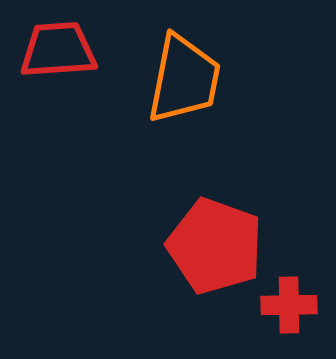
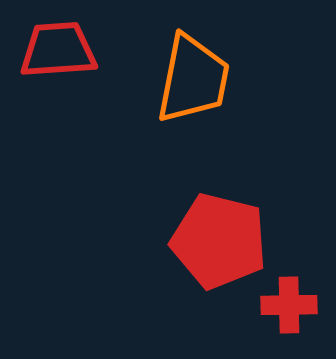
orange trapezoid: moved 9 px right
red pentagon: moved 4 px right, 5 px up; rotated 6 degrees counterclockwise
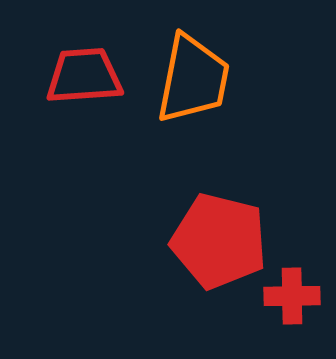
red trapezoid: moved 26 px right, 26 px down
red cross: moved 3 px right, 9 px up
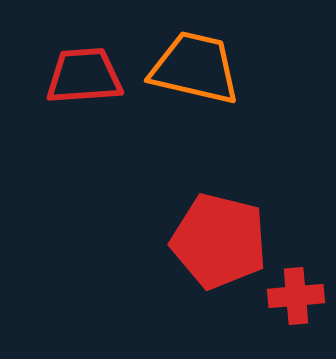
orange trapezoid: moved 2 px right, 11 px up; rotated 88 degrees counterclockwise
red cross: moved 4 px right; rotated 4 degrees counterclockwise
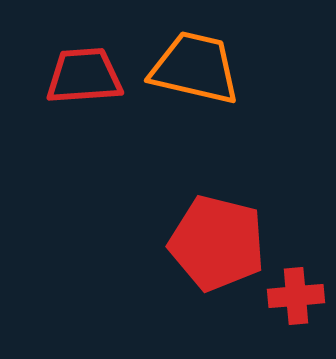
red pentagon: moved 2 px left, 2 px down
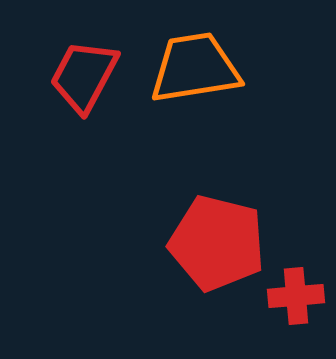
orange trapezoid: rotated 22 degrees counterclockwise
red trapezoid: rotated 58 degrees counterclockwise
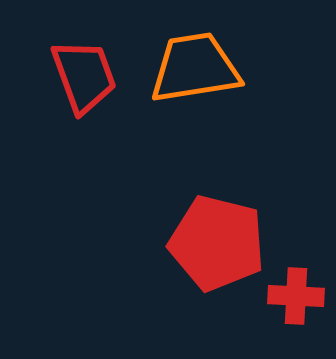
red trapezoid: rotated 132 degrees clockwise
red cross: rotated 8 degrees clockwise
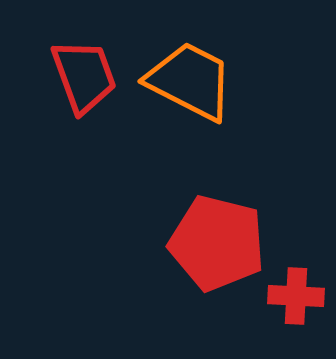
orange trapezoid: moved 5 px left, 13 px down; rotated 36 degrees clockwise
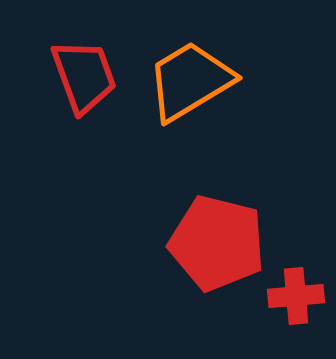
orange trapezoid: rotated 58 degrees counterclockwise
red cross: rotated 8 degrees counterclockwise
